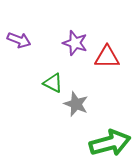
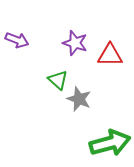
purple arrow: moved 2 px left
red triangle: moved 3 px right, 2 px up
green triangle: moved 5 px right, 3 px up; rotated 15 degrees clockwise
gray star: moved 3 px right, 5 px up
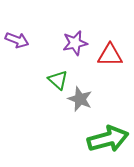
purple star: rotated 30 degrees counterclockwise
gray star: moved 1 px right
green arrow: moved 2 px left, 4 px up
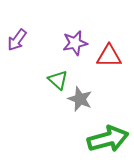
purple arrow: rotated 105 degrees clockwise
red triangle: moved 1 px left, 1 px down
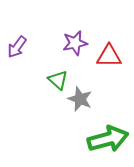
purple arrow: moved 7 px down
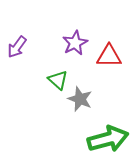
purple star: rotated 15 degrees counterclockwise
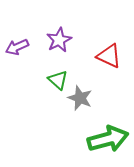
purple star: moved 16 px left, 3 px up
purple arrow: rotated 30 degrees clockwise
red triangle: rotated 24 degrees clockwise
gray star: moved 1 px up
